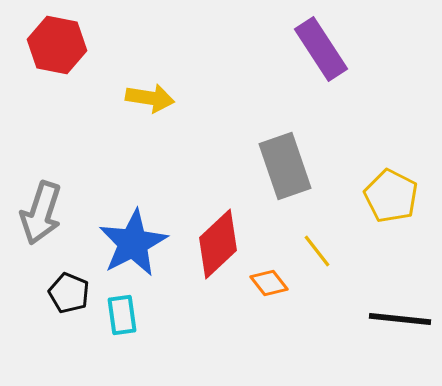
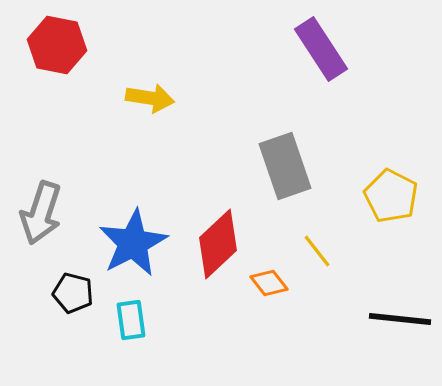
black pentagon: moved 4 px right; rotated 9 degrees counterclockwise
cyan rectangle: moved 9 px right, 5 px down
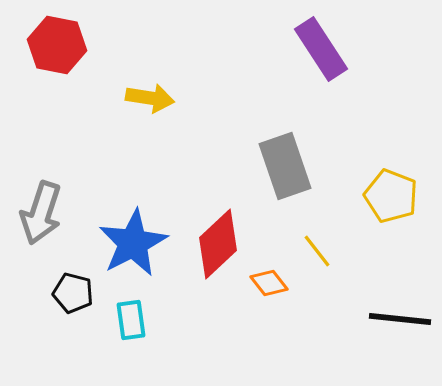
yellow pentagon: rotated 6 degrees counterclockwise
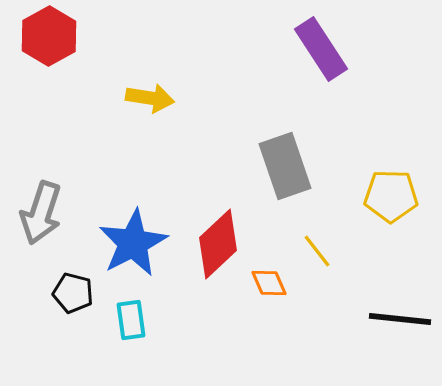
red hexagon: moved 8 px left, 9 px up; rotated 20 degrees clockwise
yellow pentagon: rotated 20 degrees counterclockwise
orange diamond: rotated 15 degrees clockwise
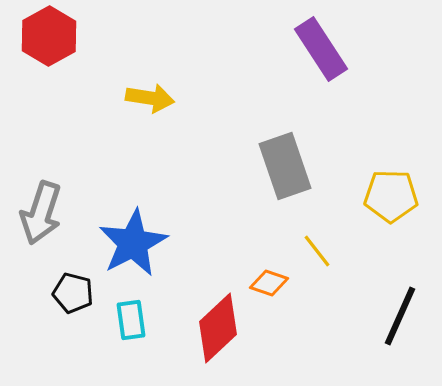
red diamond: moved 84 px down
orange diamond: rotated 48 degrees counterclockwise
black line: moved 3 px up; rotated 72 degrees counterclockwise
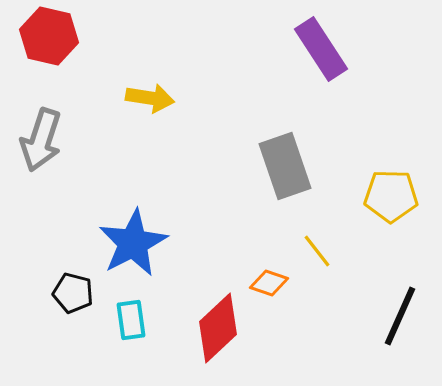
red hexagon: rotated 18 degrees counterclockwise
gray arrow: moved 73 px up
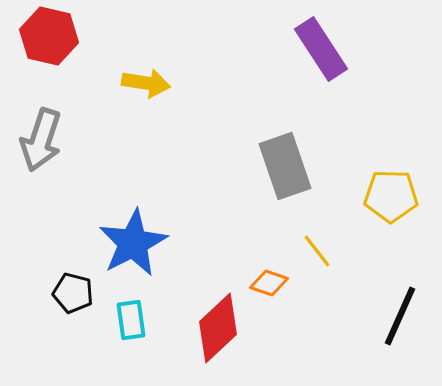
yellow arrow: moved 4 px left, 15 px up
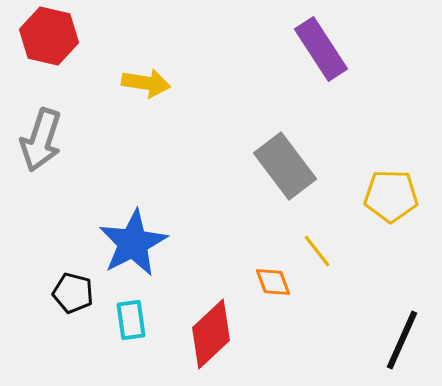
gray rectangle: rotated 18 degrees counterclockwise
orange diamond: moved 4 px right, 1 px up; rotated 51 degrees clockwise
black line: moved 2 px right, 24 px down
red diamond: moved 7 px left, 6 px down
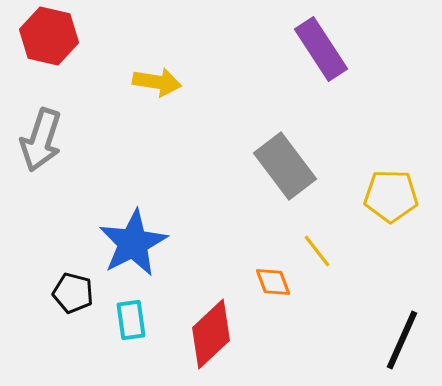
yellow arrow: moved 11 px right, 1 px up
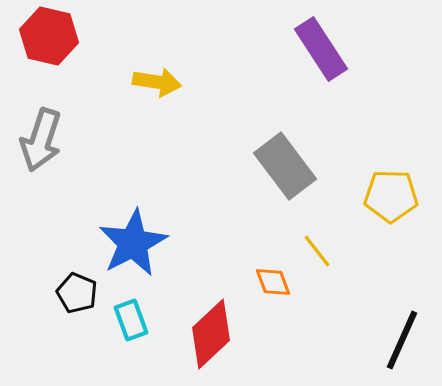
black pentagon: moved 4 px right; rotated 9 degrees clockwise
cyan rectangle: rotated 12 degrees counterclockwise
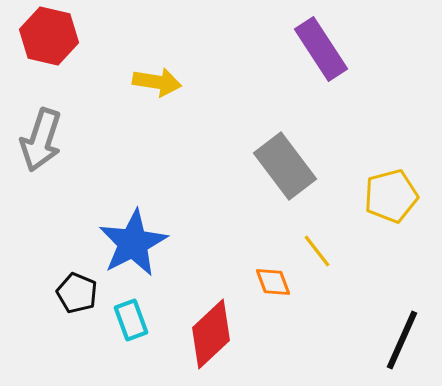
yellow pentagon: rotated 16 degrees counterclockwise
